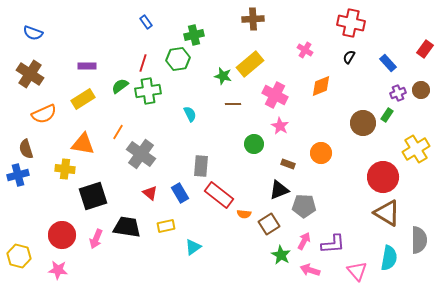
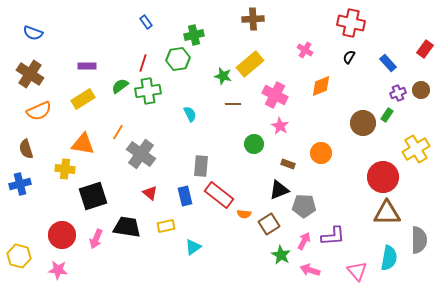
orange semicircle at (44, 114): moved 5 px left, 3 px up
blue cross at (18, 175): moved 2 px right, 9 px down
blue rectangle at (180, 193): moved 5 px right, 3 px down; rotated 18 degrees clockwise
brown triangle at (387, 213): rotated 32 degrees counterclockwise
purple L-shape at (333, 244): moved 8 px up
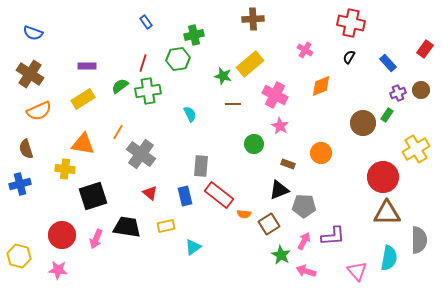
pink arrow at (310, 270): moved 4 px left, 1 px down
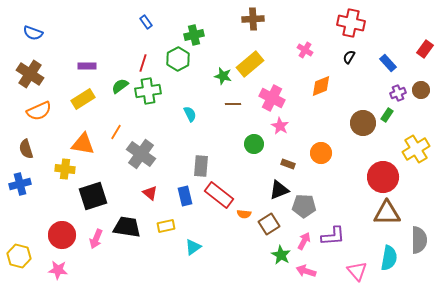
green hexagon at (178, 59): rotated 20 degrees counterclockwise
pink cross at (275, 95): moved 3 px left, 3 px down
orange line at (118, 132): moved 2 px left
